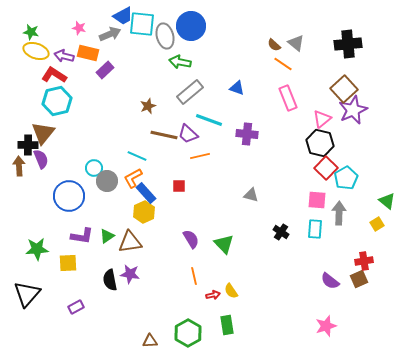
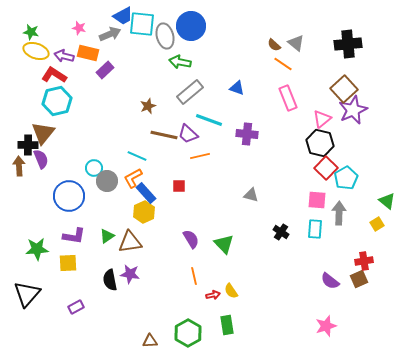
purple L-shape at (82, 236): moved 8 px left
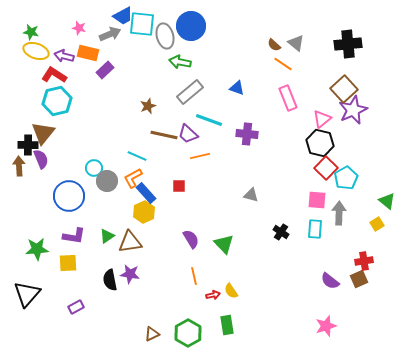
brown triangle at (150, 341): moved 2 px right, 7 px up; rotated 21 degrees counterclockwise
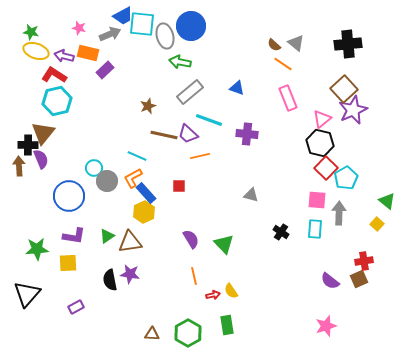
yellow square at (377, 224): rotated 16 degrees counterclockwise
brown triangle at (152, 334): rotated 28 degrees clockwise
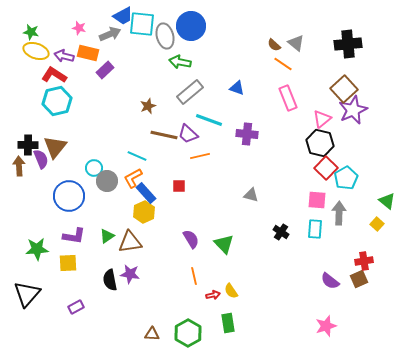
brown triangle at (43, 133): moved 12 px right, 14 px down
green rectangle at (227, 325): moved 1 px right, 2 px up
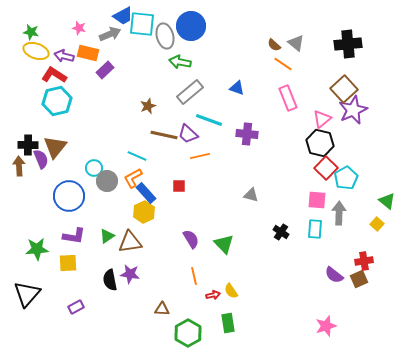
purple semicircle at (330, 281): moved 4 px right, 6 px up
brown triangle at (152, 334): moved 10 px right, 25 px up
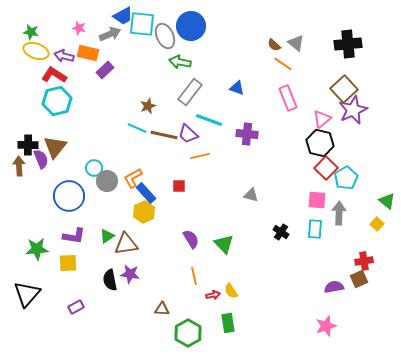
gray ellipse at (165, 36): rotated 10 degrees counterclockwise
gray rectangle at (190, 92): rotated 12 degrees counterclockwise
cyan line at (137, 156): moved 28 px up
brown triangle at (130, 242): moved 4 px left, 2 px down
purple semicircle at (334, 275): moved 12 px down; rotated 132 degrees clockwise
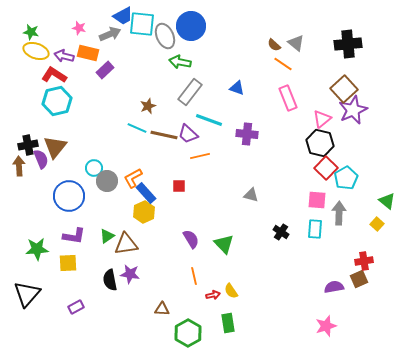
black cross at (28, 145): rotated 12 degrees counterclockwise
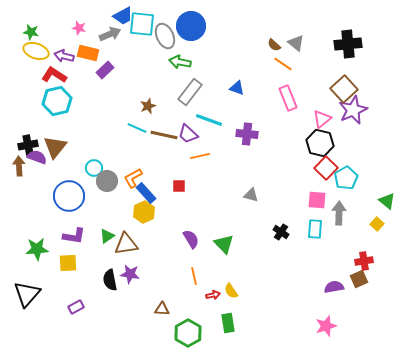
purple semicircle at (41, 159): moved 4 px left, 2 px up; rotated 48 degrees counterclockwise
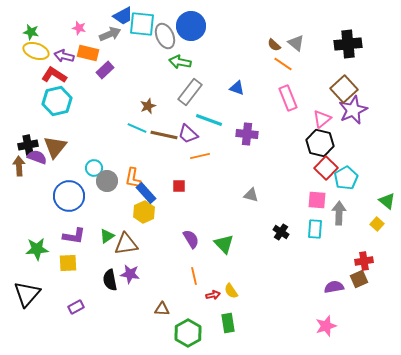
orange L-shape at (133, 178): rotated 50 degrees counterclockwise
